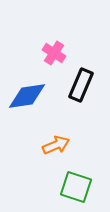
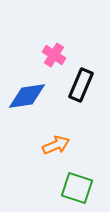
pink cross: moved 2 px down
green square: moved 1 px right, 1 px down
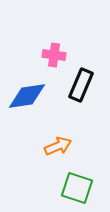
pink cross: rotated 25 degrees counterclockwise
orange arrow: moved 2 px right, 1 px down
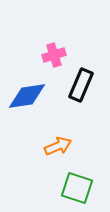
pink cross: rotated 25 degrees counterclockwise
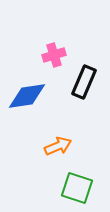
black rectangle: moved 3 px right, 3 px up
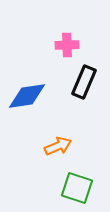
pink cross: moved 13 px right, 10 px up; rotated 15 degrees clockwise
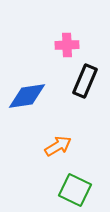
black rectangle: moved 1 px right, 1 px up
orange arrow: rotated 8 degrees counterclockwise
green square: moved 2 px left, 2 px down; rotated 8 degrees clockwise
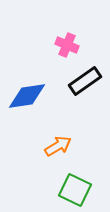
pink cross: rotated 25 degrees clockwise
black rectangle: rotated 32 degrees clockwise
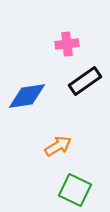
pink cross: moved 1 px up; rotated 30 degrees counterclockwise
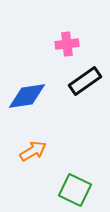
orange arrow: moved 25 px left, 5 px down
